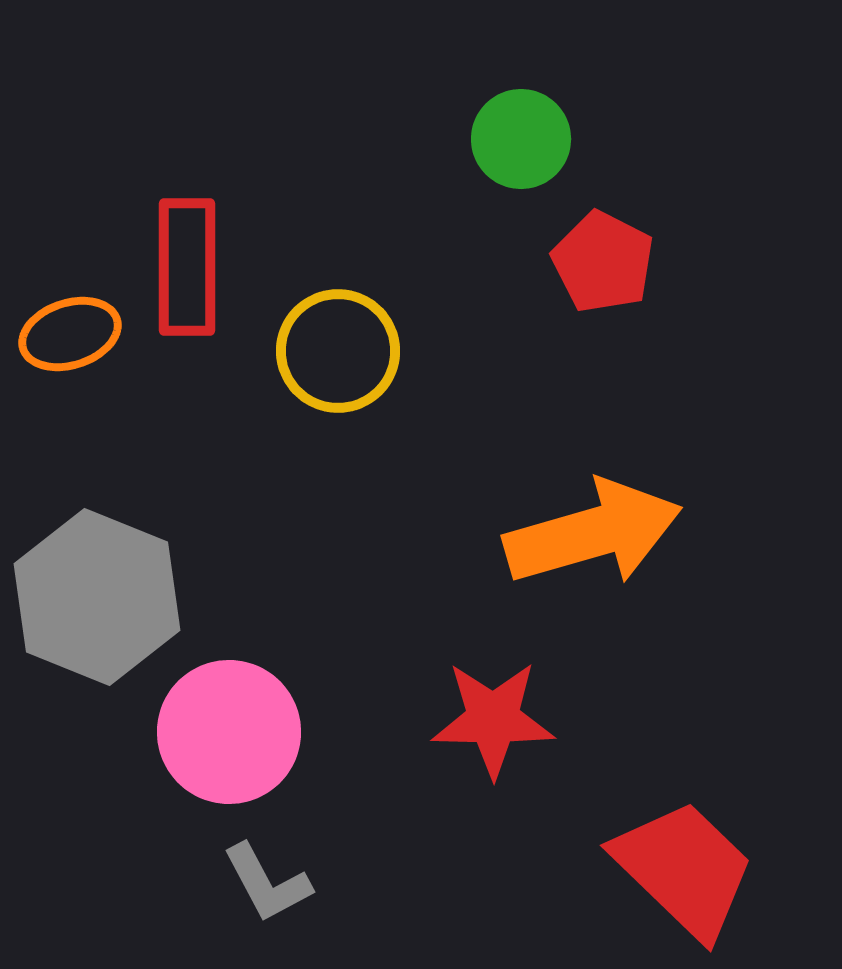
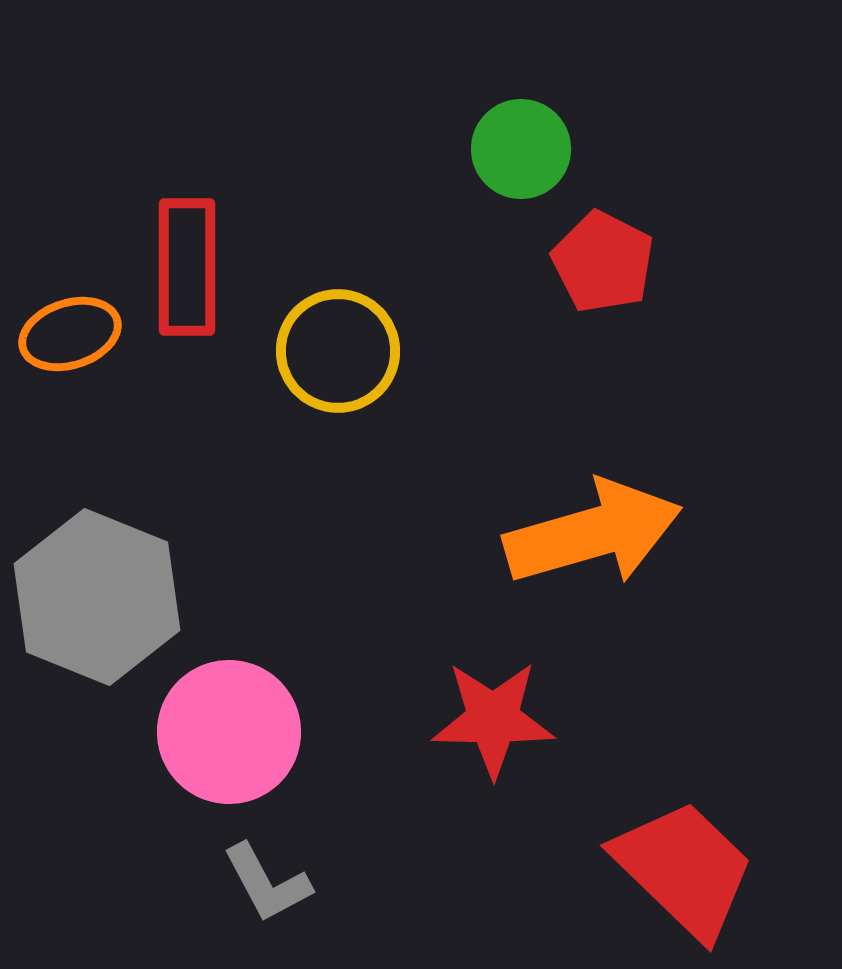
green circle: moved 10 px down
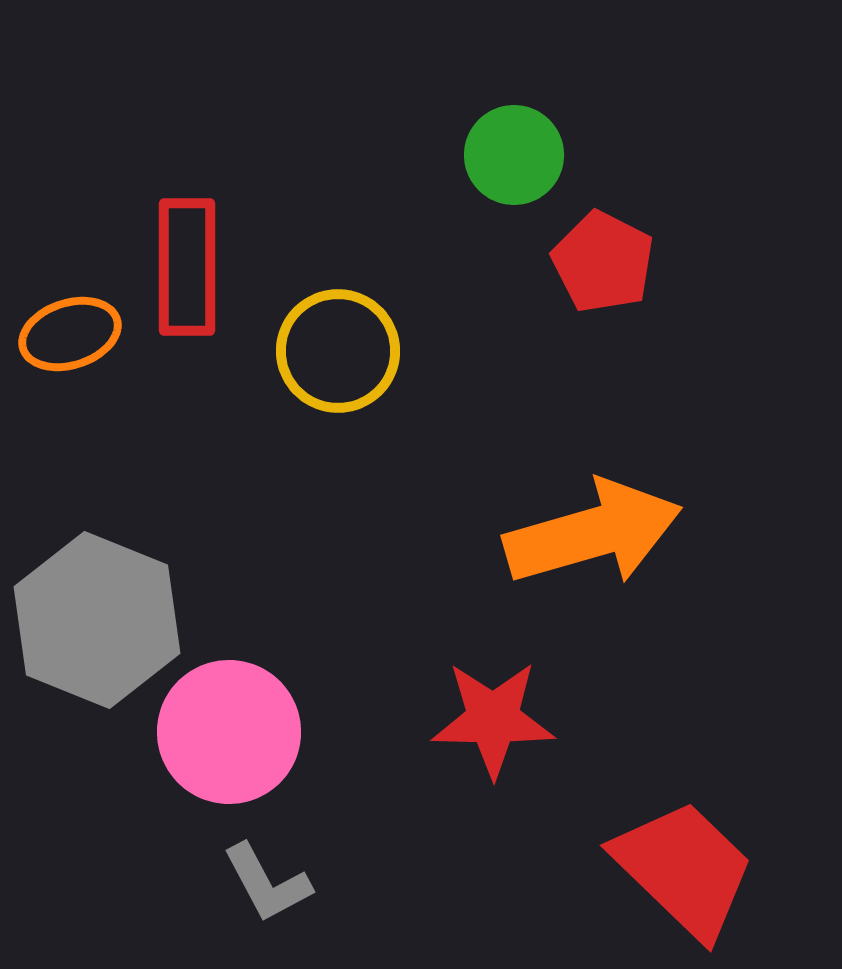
green circle: moved 7 px left, 6 px down
gray hexagon: moved 23 px down
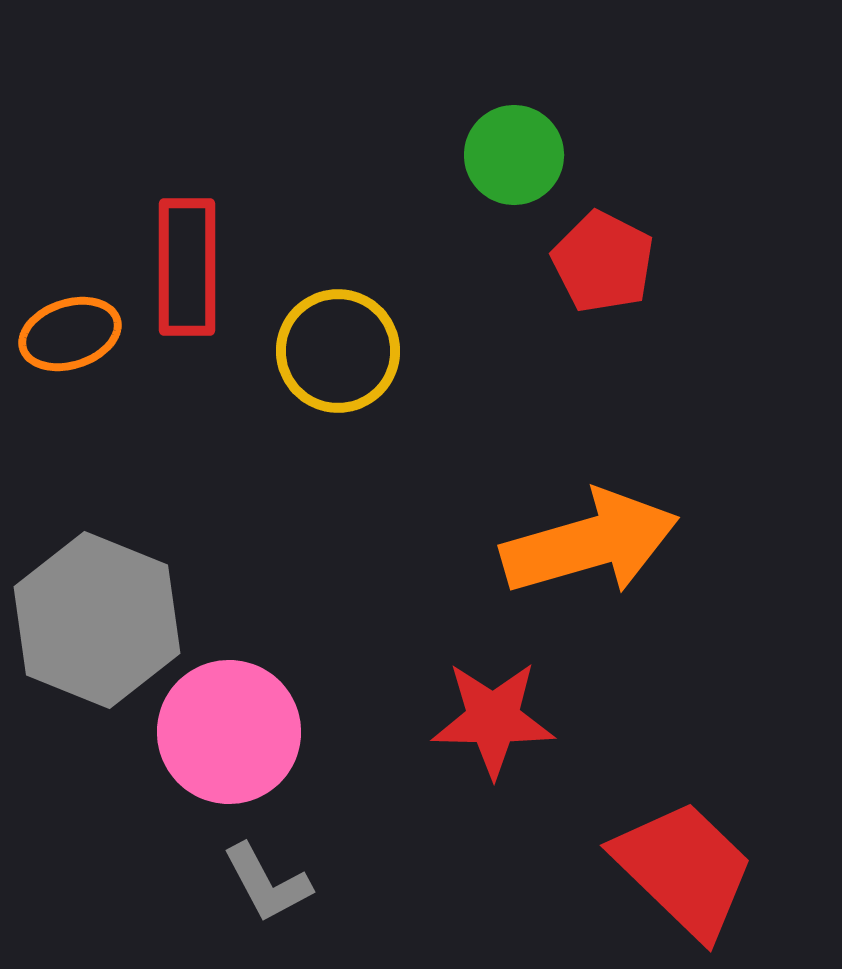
orange arrow: moved 3 px left, 10 px down
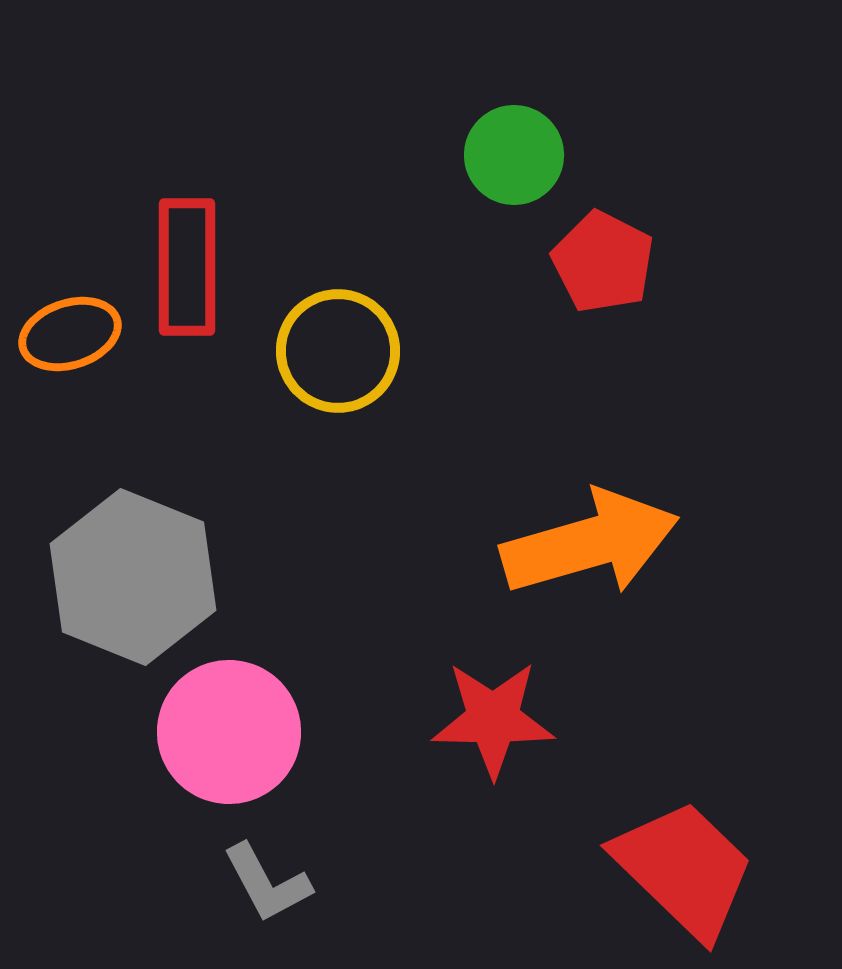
gray hexagon: moved 36 px right, 43 px up
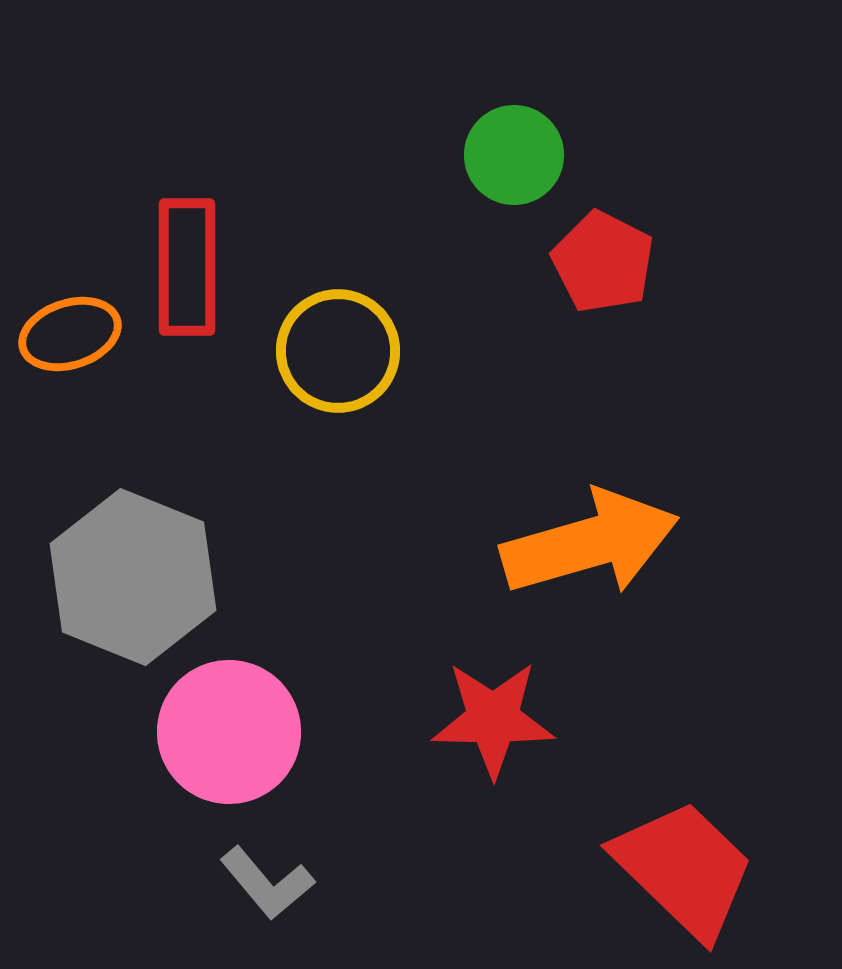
gray L-shape: rotated 12 degrees counterclockwise
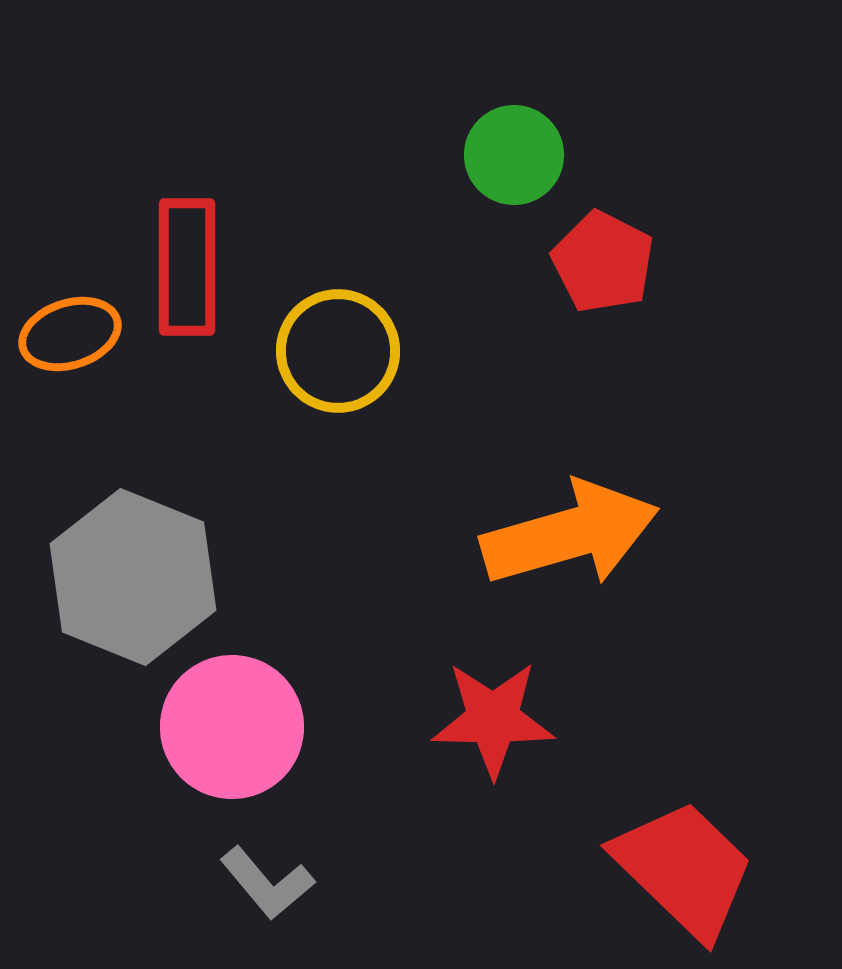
orange arrow: moved 20 px left, 9 px up
pink circle: moved 3 px right, 5 px up
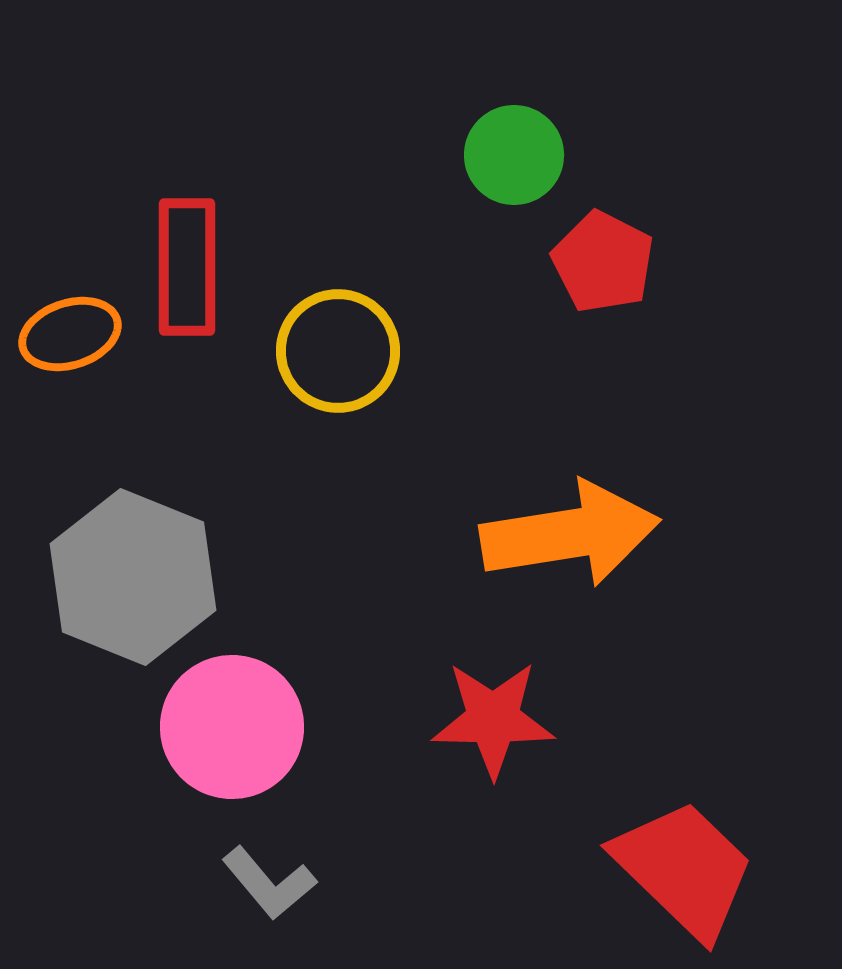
orange arrow: rotated 7 degrees clockwise
gray L-shape: moved 2 px right
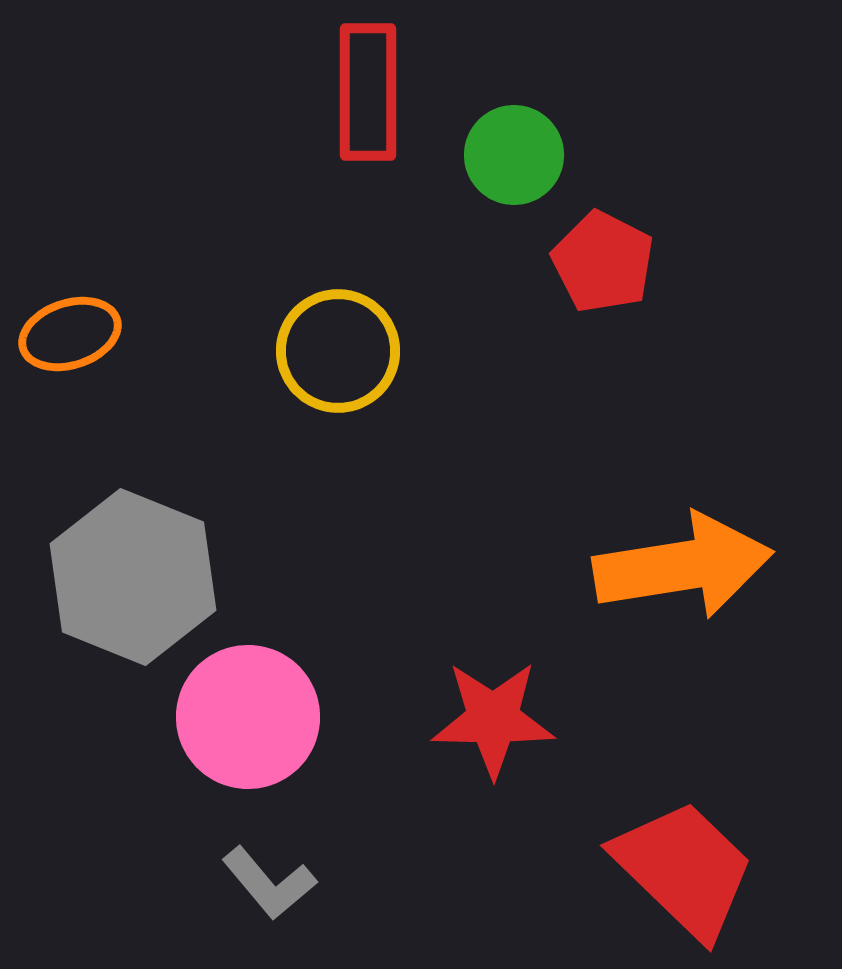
red rectangle: moved 181 px right, 175 px up
orange arrow: moved 113 px right, 32 px down
pink circle: moved 16 px right, 10 px up
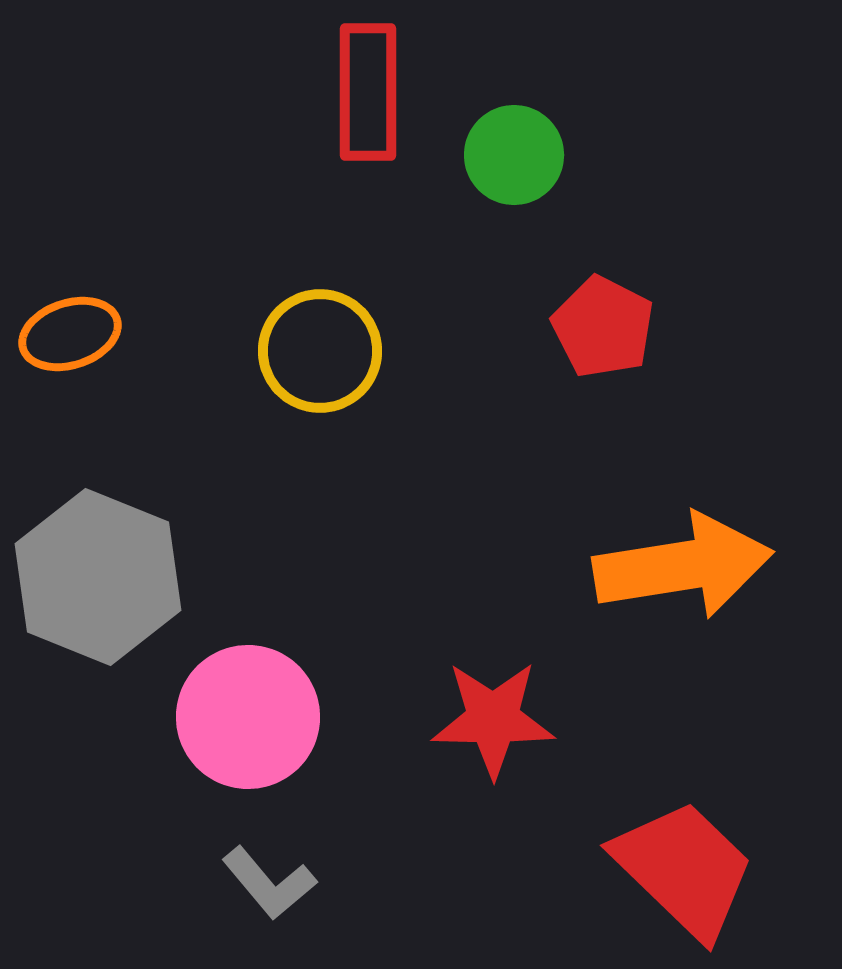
red pentagon: moved 65 px down
yellow circle: moved 18 px left
gray hexagon: moved 35 px left
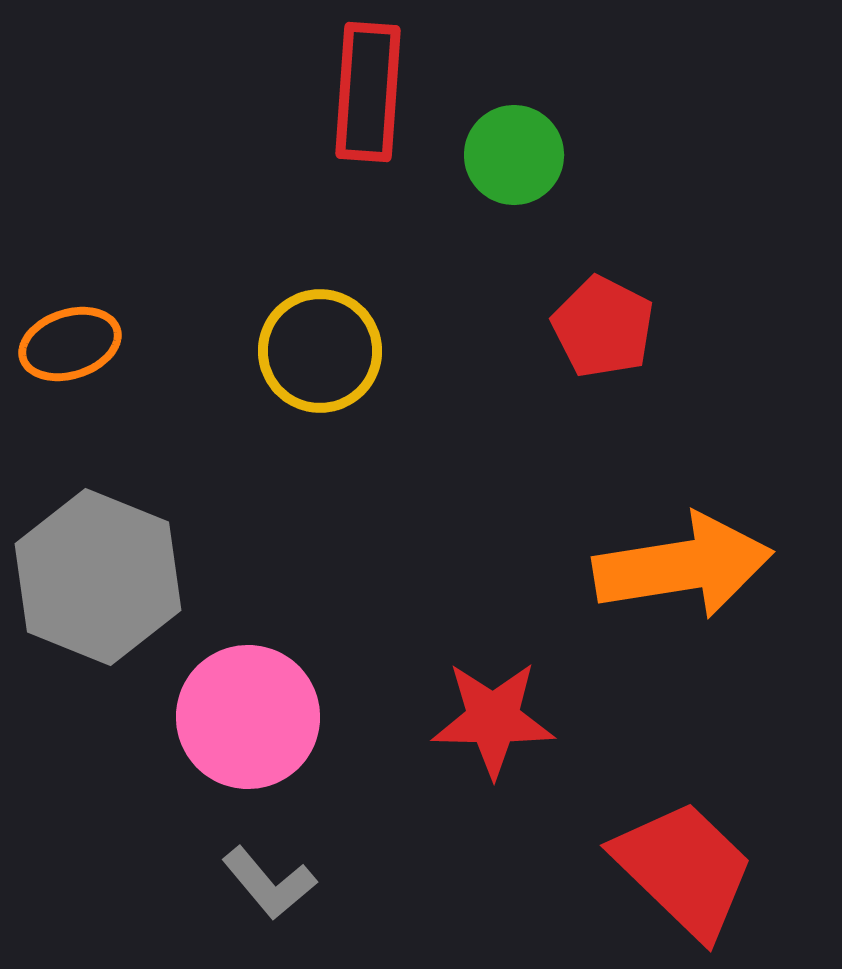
red rectangle: rotated 4 degrees clockwise
orange ellipse: moved 10 px down
